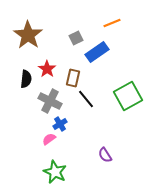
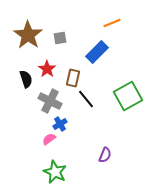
gray square: moved 16 px left; rotated 16 degrees clockwise
blue rectangle: rotated 10 degrees counterclockwise
black semicircle: rotated 24 degrees counterclockwise
purple semicircle: rotated 126 degrees counterclockwise
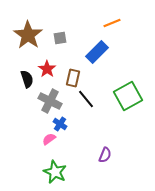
black semicircle: moved 1 px right
blue cross: rotated 24 degrees counterclockwise
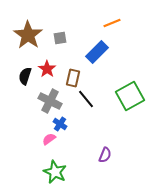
black semicircle: moved 2 px left, 3 px up; rotated 144 degrees counterclockwise
green square: moved 2 px right
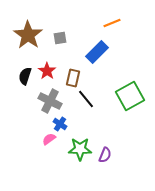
red star: moved 2 px down
green star: moved 25 px right, 23 px up; rotated 25 degrees counterclockwise
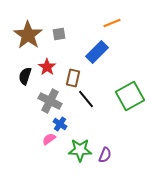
gray square: moved 1 px left, 4 px up
red star: moved 4 px up
green star: moved 1 px down
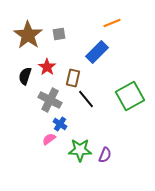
gray cross: moved 1 px up
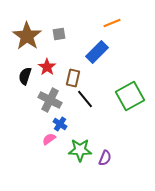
brown star: moved 1 px left, 1 px down
black line: moved 1 px left
purple semicircle: moved 3 px down
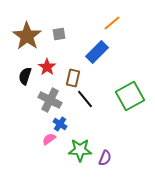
orange line: rotated 18 degrees counterclockwise
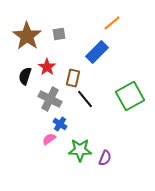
gray cross: moved 1 px up
